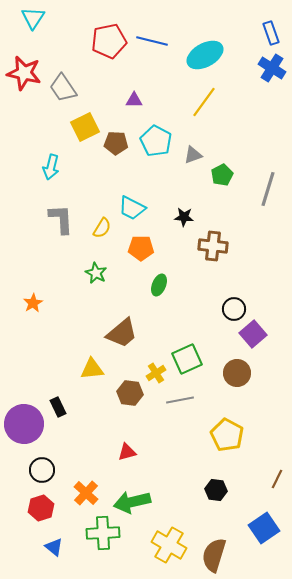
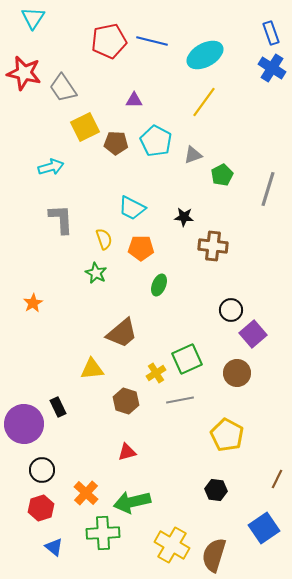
cyan arrow at (51, 167): rotated 120 degrees counterclockwise
yellow semicircle at (102, 228): moved 2 px right, 11 px down; rotated 50 degrees counterclockwise
black circle at (234, 309): moved 3 px left, 1 px down
brown hexagon at (130, 393): moved 4 px left, 8 px down; rotated 10 degrees clockwise
yellow cross at (169, 545): moved 3 px right
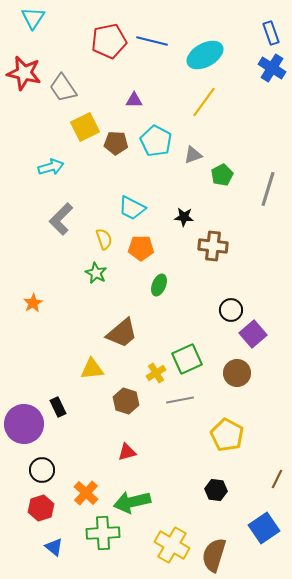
gray L-shape at (61, 219): rotated 132 degrees counterclockwise
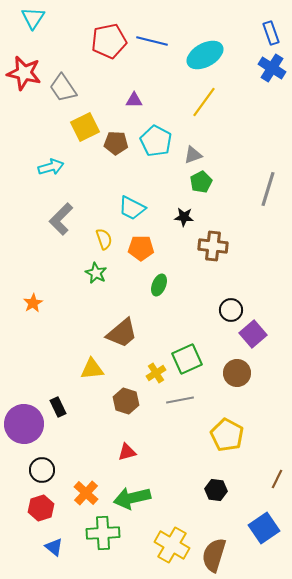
green pentagon at (222, 175): moved 21 px left, 7 px down
green arrow at (132, 502): moved 4 px up
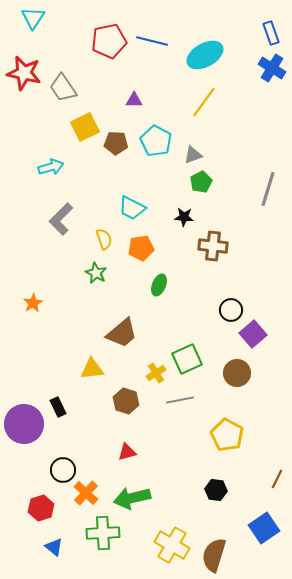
orange pentagon at (141, 248): rotated 10 degrees counterclockwise
black circle at (42, 470): moved 21 px right
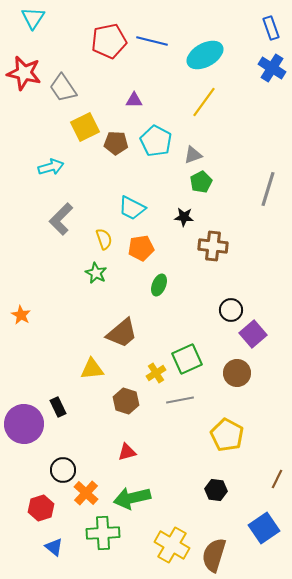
blue rectangle at (271, 33): moved 5 px up
orange star at (33, 303): moved 12 px left, 12 px down; rotated 12 degrees counterclockwise
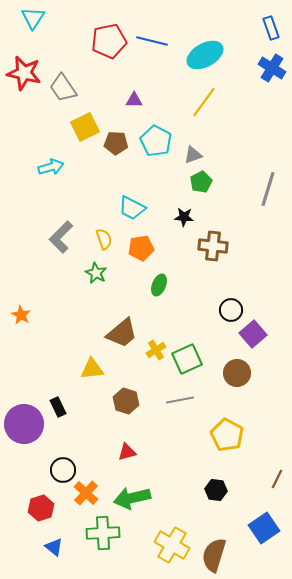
gray L-shape at (61, 219): moved 18 px down
yellow cross at (156, 373): moved 23 px up
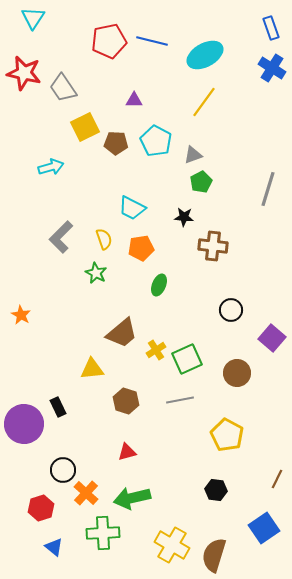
purple square at (253, 334): moved 19 px right, 4 px down; rotated 8 degrees counterclockwise
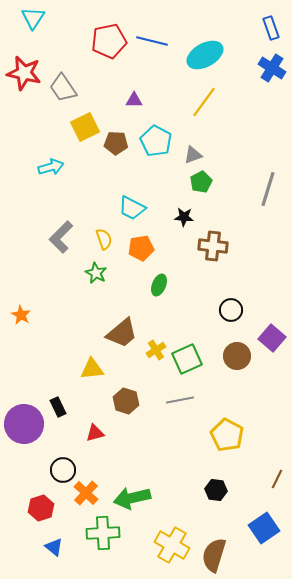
brown circle at (237, 373): moved 17 px up
red triangle at (127, 452): moved 32 px left, 19 px up
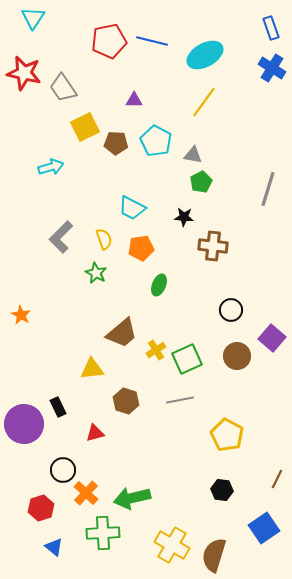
gray triangle at (193, 155): rotated 30 degrees clockwise
black hexagon at (216, 490): moved 6 px right
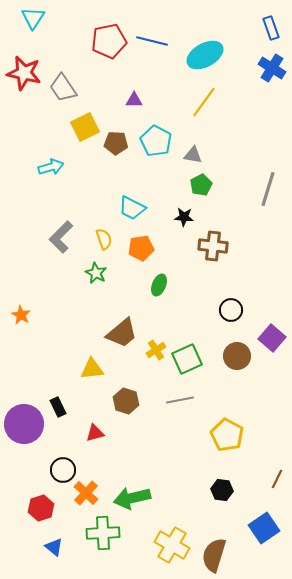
green pentagon at (201, 182): moved 3 px down
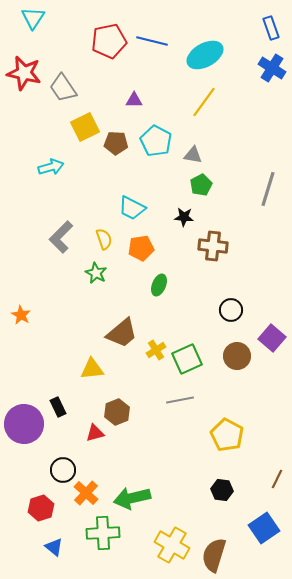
brown hexagon at (126, 401): moved 9 px left, 11 px down; rotated 20 degrees clockwise
